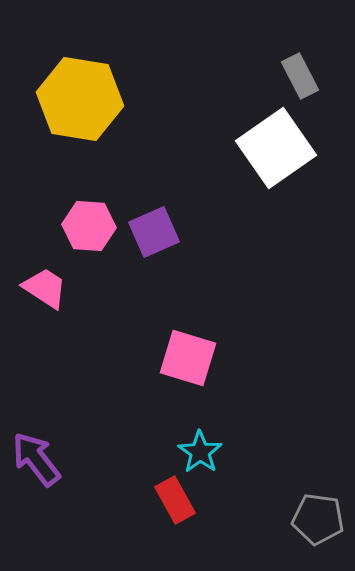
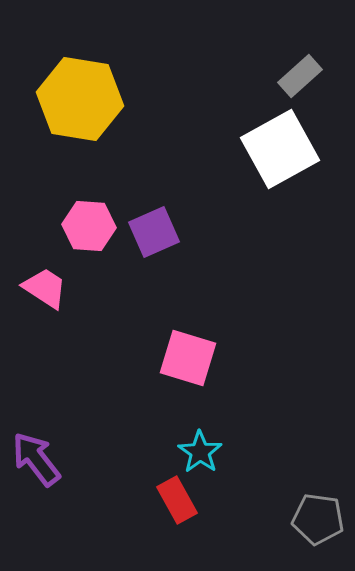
gray rectangle: rotated 75 degrees clockwise
white square: moved 4 px right, 1 px down; rotated 6 degrees clockwise
red rectangle: moved 2 px right
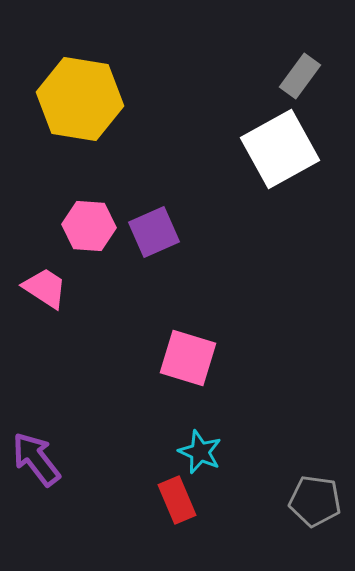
gray rectangle: rotated 12 degrees counterclockwise
cyan star: rotated 12 degrees counterclockwise
red rectangle: rotated 6 degrees clockwise
gray pentagon: moved 3 px left, 18 px up
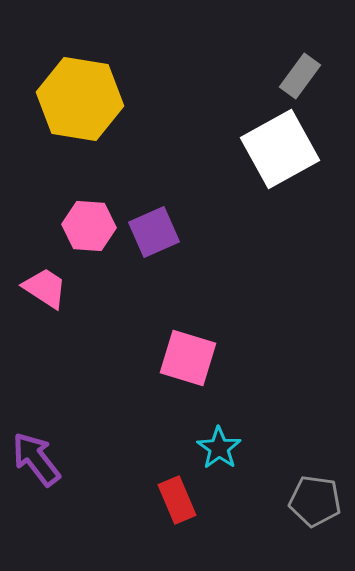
cyan star: moved 19 px right, 4 px up; rotated 12 degrees clockwise
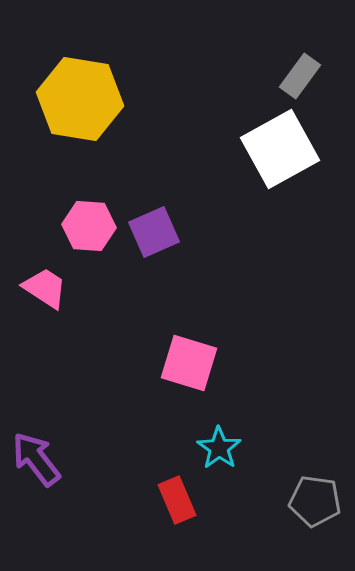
pink square: moved 1 px right, 5 px down
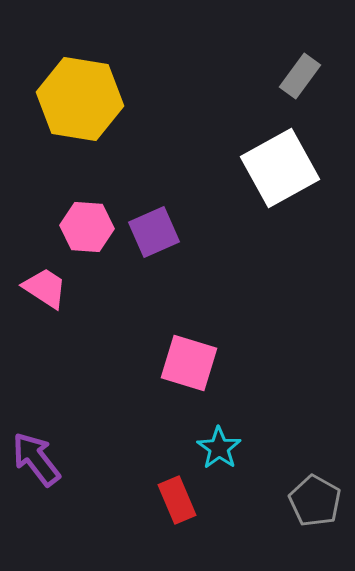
white square: moved 19 px down
pink hexagon: moved 2 px left, 1 px down
gray pentagon: rotated 21 degrees clockwise
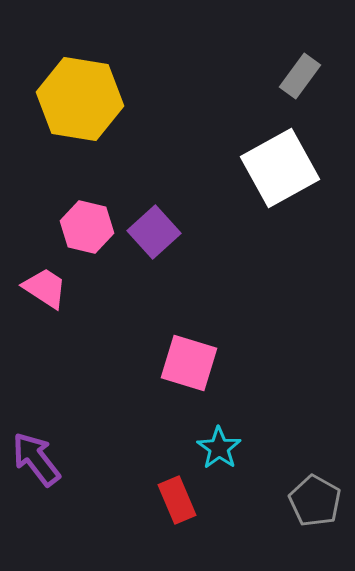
pink hexagon: rotated 9 degrees clockwise
purple square: rotated 18 degrees counterclockwise
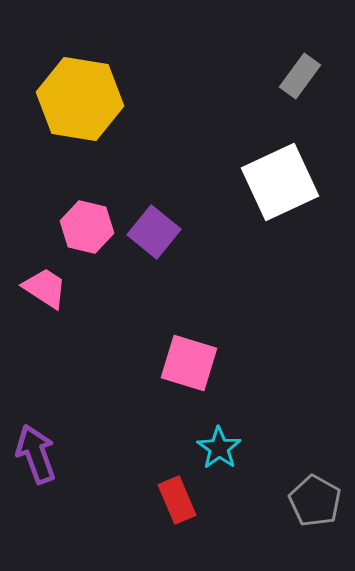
white square: moved 14 px down; rotated 4 degrees clockwise
purple square: rotated 9 degrees counterclockwise
purple arrow: moved 5 px up; rotated 18 degrees clockwise
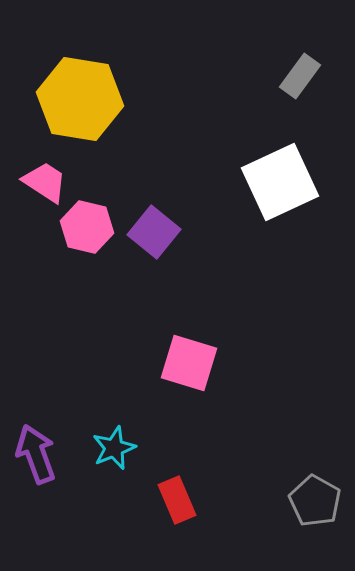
pink trapezoid: moved 106 px up
cyan star: moved 105 px left; rotated 15 degrees clockwise
